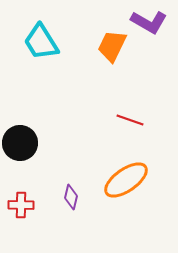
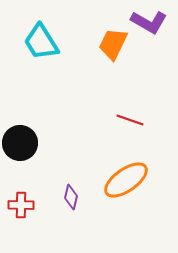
orange trapezoid: moved 1 px right, 2 px up
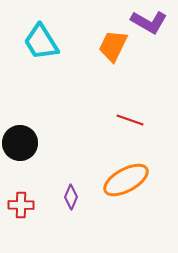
orange trapezoid: moved 2 px down
orange ellipse: rotated 6 degrees clockwise
purple diamond: rotated 10 degrees clockwise
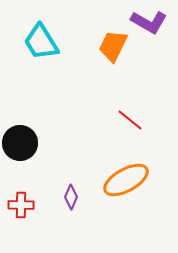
red line: rotated 20 degrees clockwise
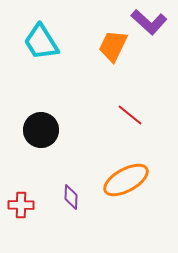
purple L-shape: rotated 12 degrees clockwise
red line: moved 5 px up
black circle: moved 21 px right, 13 px up
purple diamond: rotated 20 degrees counterclockwise
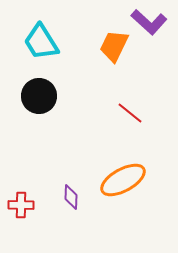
orange trapezoid: moved 1 px right
red line: moved 2 px up
black circle: moved 2 px left, 34 px up
orange ellipse: moved 3 px left
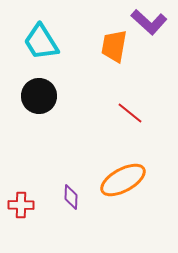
orange trapezoid: rotated 16 degrees counterclockwise
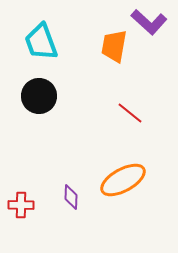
cyan trapezoid: rotated 12 degrees clockwise
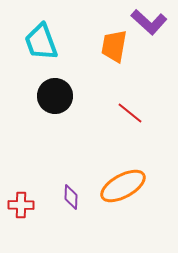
black circle: moved 16 px right
orange ellipse: moved 6 px down
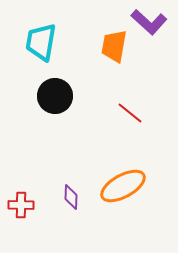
cyan trapezoid: rotated 30 degrees clockwise
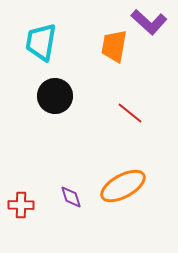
purple diamond: rotated 20 degrees counterclockwise
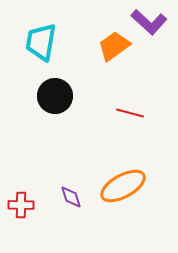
orange trapezoid: rotated 44 degrees clockwise
red line: rotated 24 degrees counterclockwise
